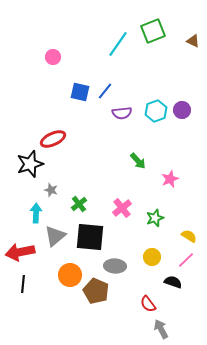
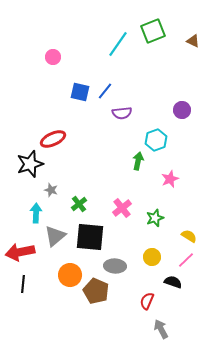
cyan hexagon: moved 29 px down
green arrow: rotated 126 degrees counterclockwise
red semicircle: moved 1 px left, 3 px up; rotated 60 degrees clockwise
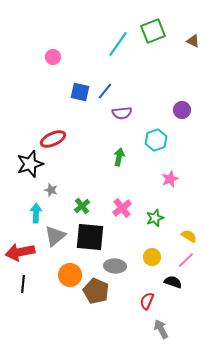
green arrow: moved 19 px left, 4 px up
green cross: moved 3 px right, 2 px down
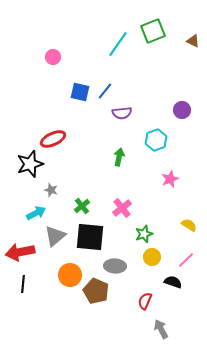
cyan arrow: rotated 60 degrees clockwise
green star: moved 11 px left, 16 px down
yellow semicircle: moved 11 px up
red semicircle: moved 2 px left
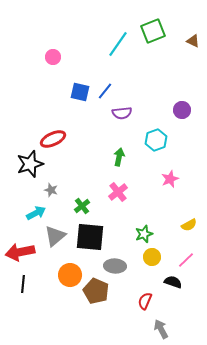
pink cross: moved 4 px left, 16 px up
yellow semicircle: rotated 119 degrees clockwise
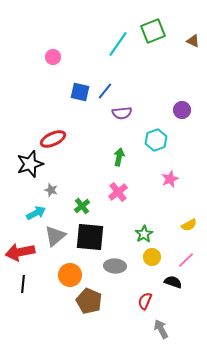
green star: rotated 12 degrees counterclockwise
brown pentagon: moved 7 px left, 10 px down
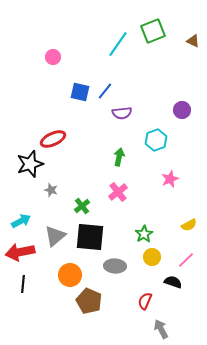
cyan arrow: moved 15 px left, 8 px down
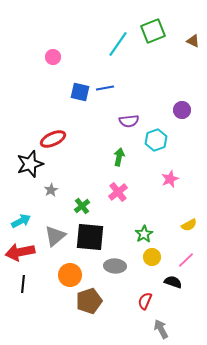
blue line: moved 3 px up; rotated 42 degrees clockwise
purple semicircle: moved 7 px right, 8 px down
gray star: rotated 24 degrees clockwise
brown pentagon: rotated 30 degrees clockwise
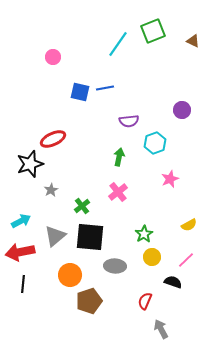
cyan hexagon: moved 1 px left, 3 px down
